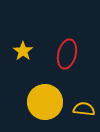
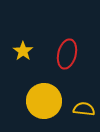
yellow circle: moved 1 px left, 1 px up
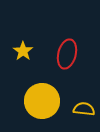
yellow circle: moved 2 px left
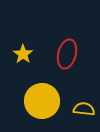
yellow star: moved 3 px down
